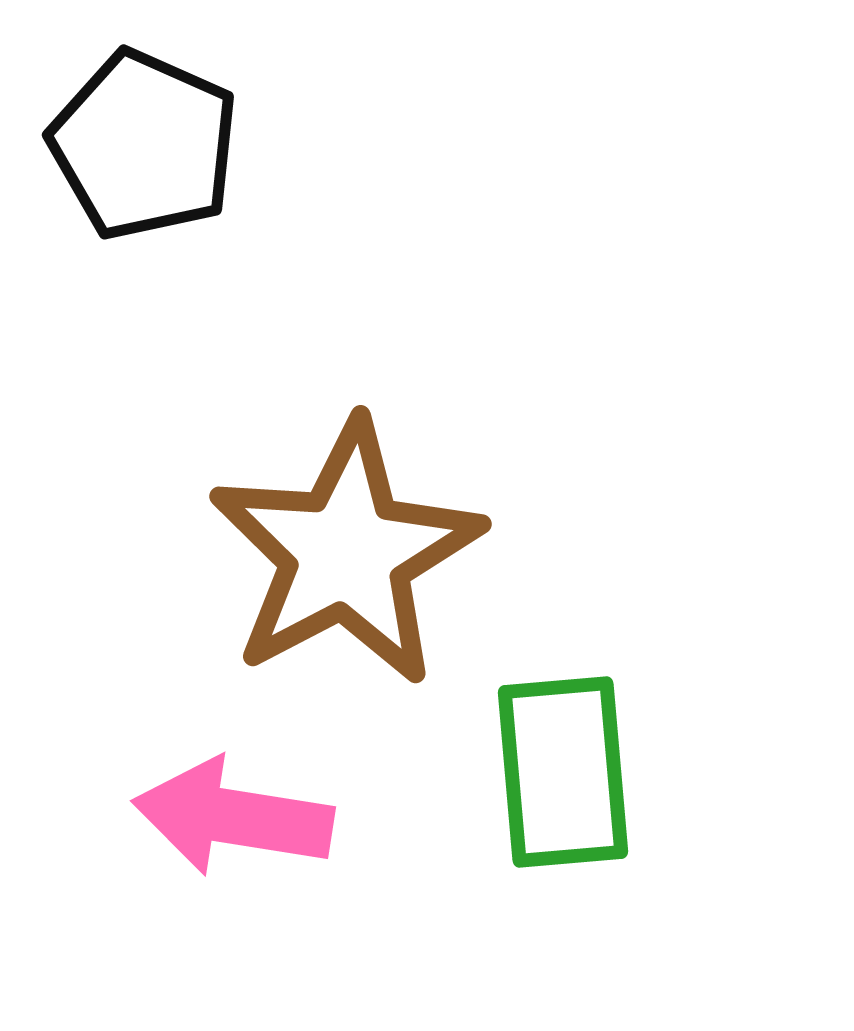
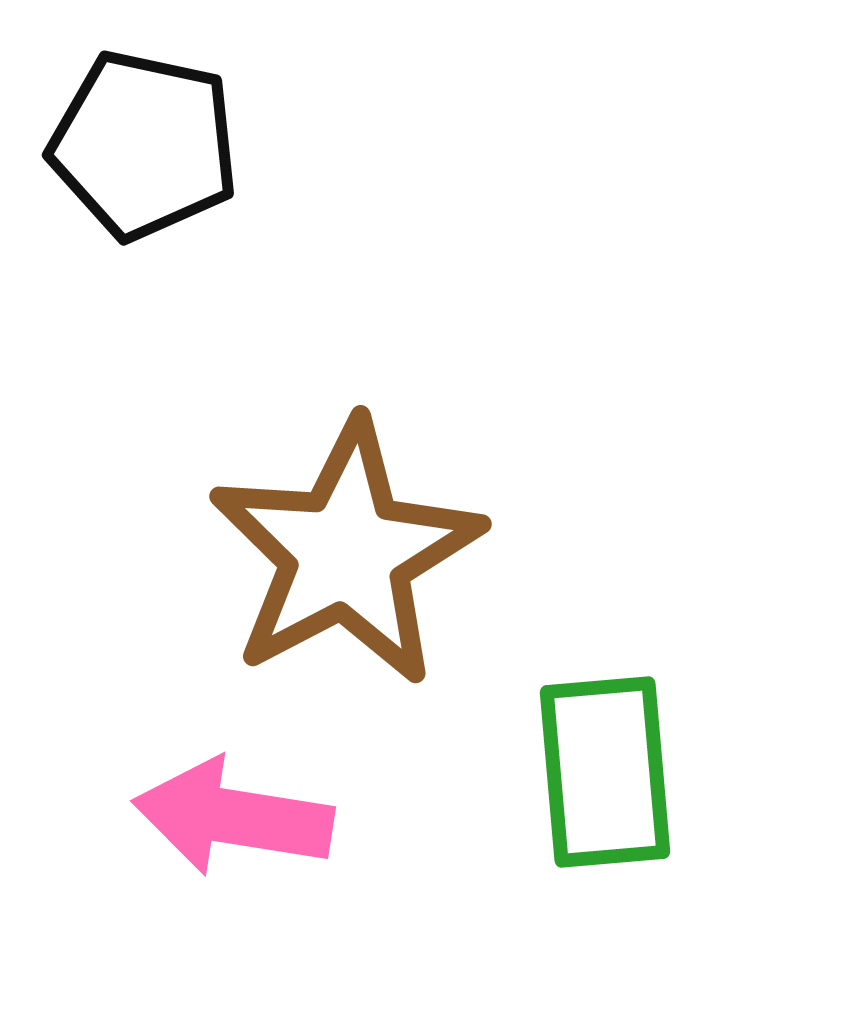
black pentagon: rotated 12 degrees counterclockwise
green rectangle: moved 42 px right
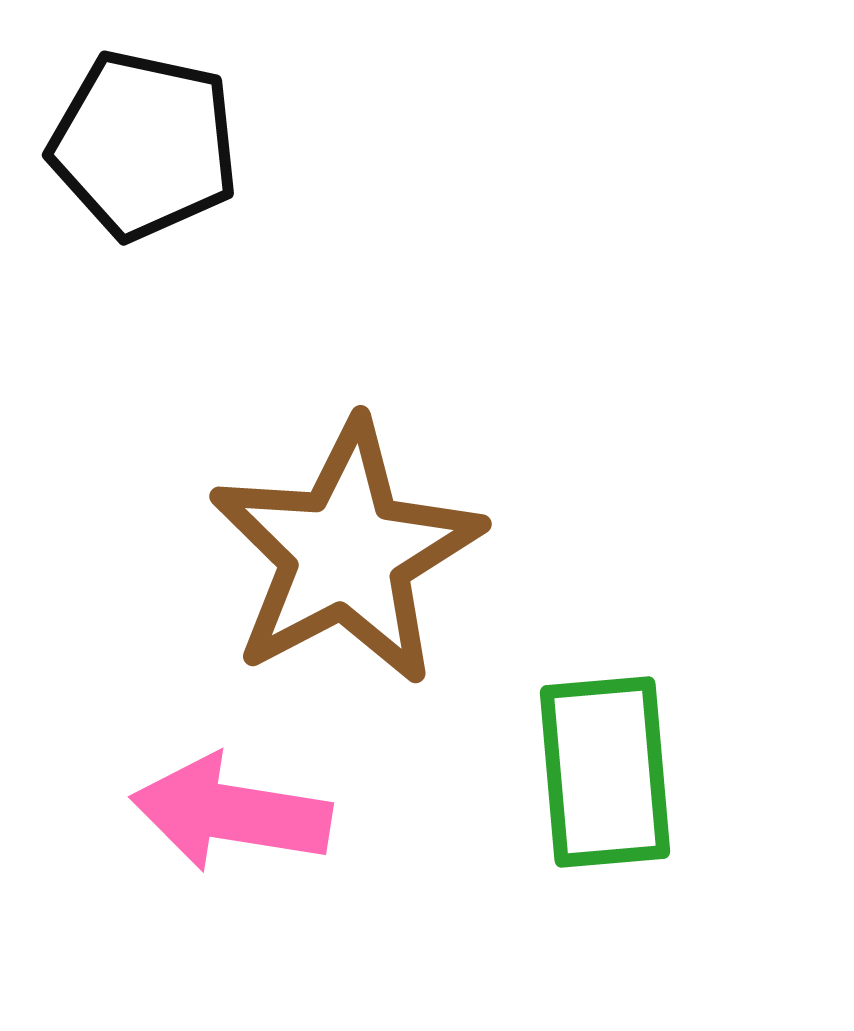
pink arrow: moved 2 px left, 4 px up
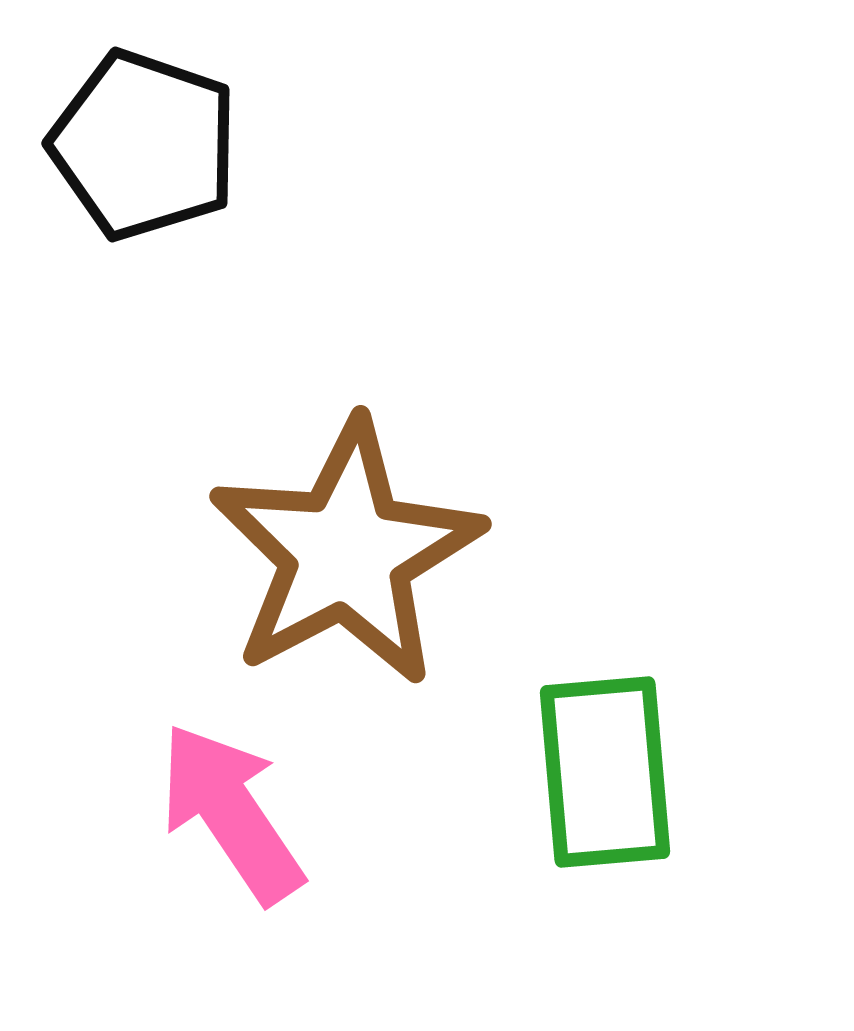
black pentagon: rotated 7 degrees clockwise
pink arrow: rotated 47 degrees clockwise
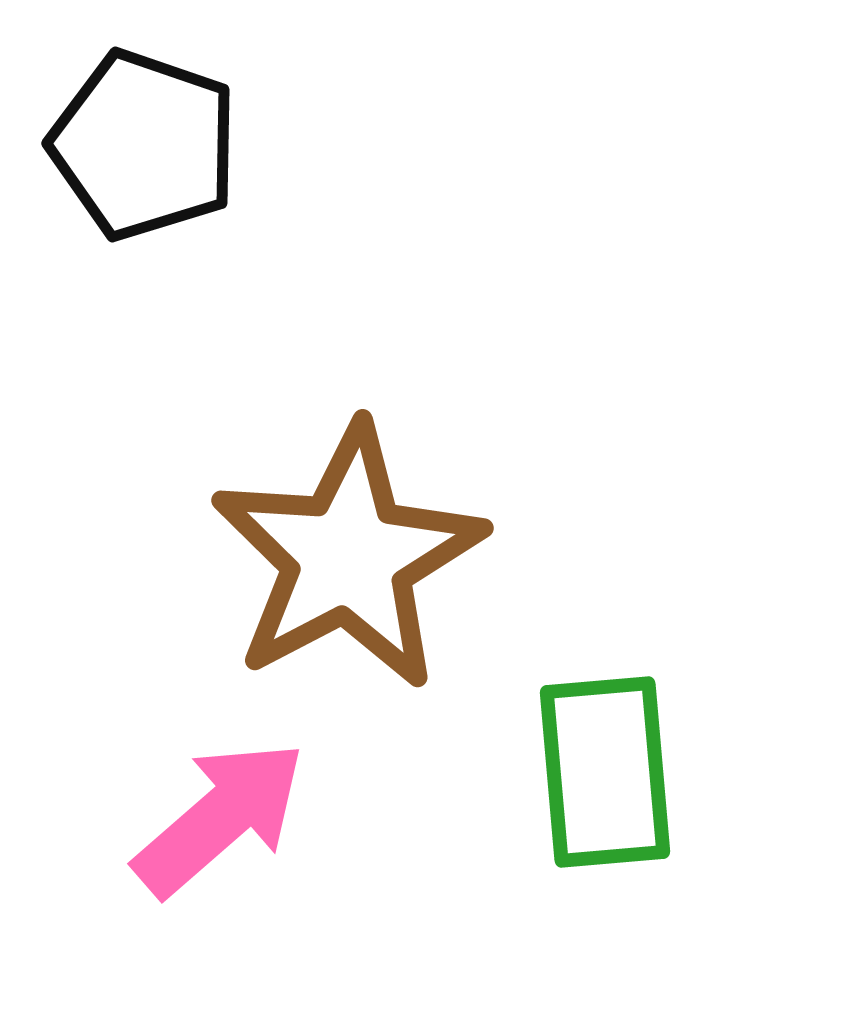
brown star: moved 2 px right, 4 px down
pink arrow: moved 11 px left, 5 px down; rotated 83 degrees clockwise
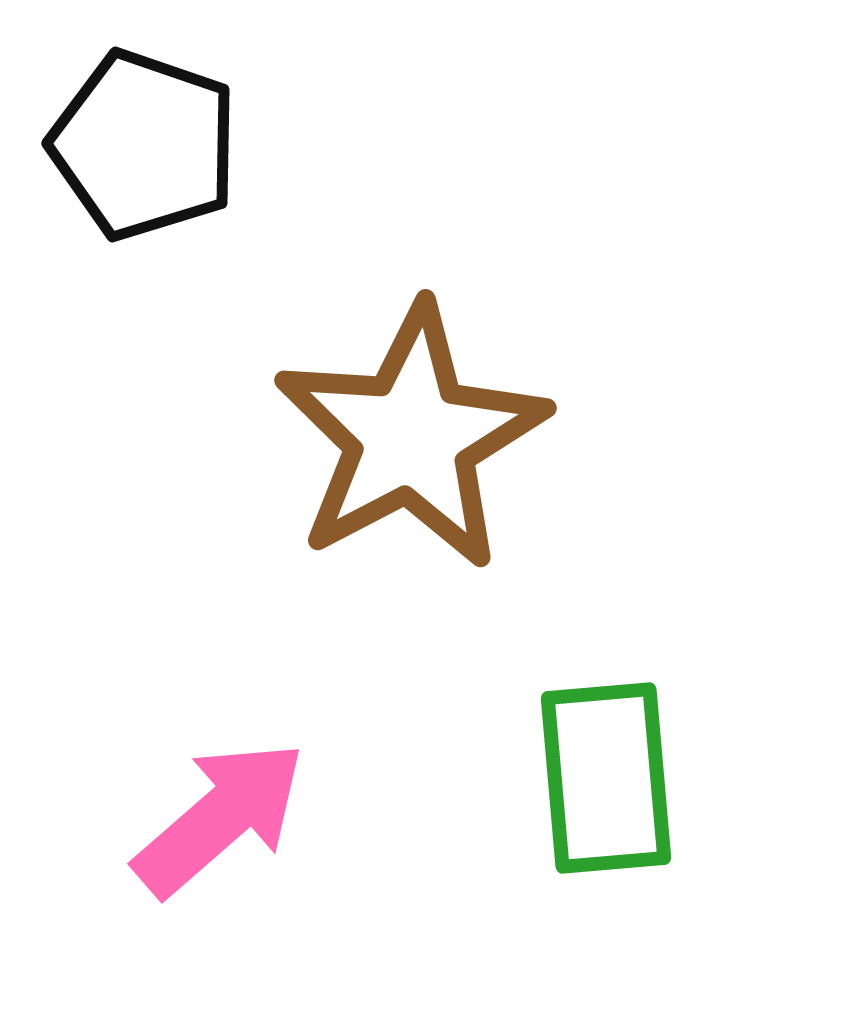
brown star: moved 63 px right, 120 px up
green rectangle: moved 1 px right, 6 px down
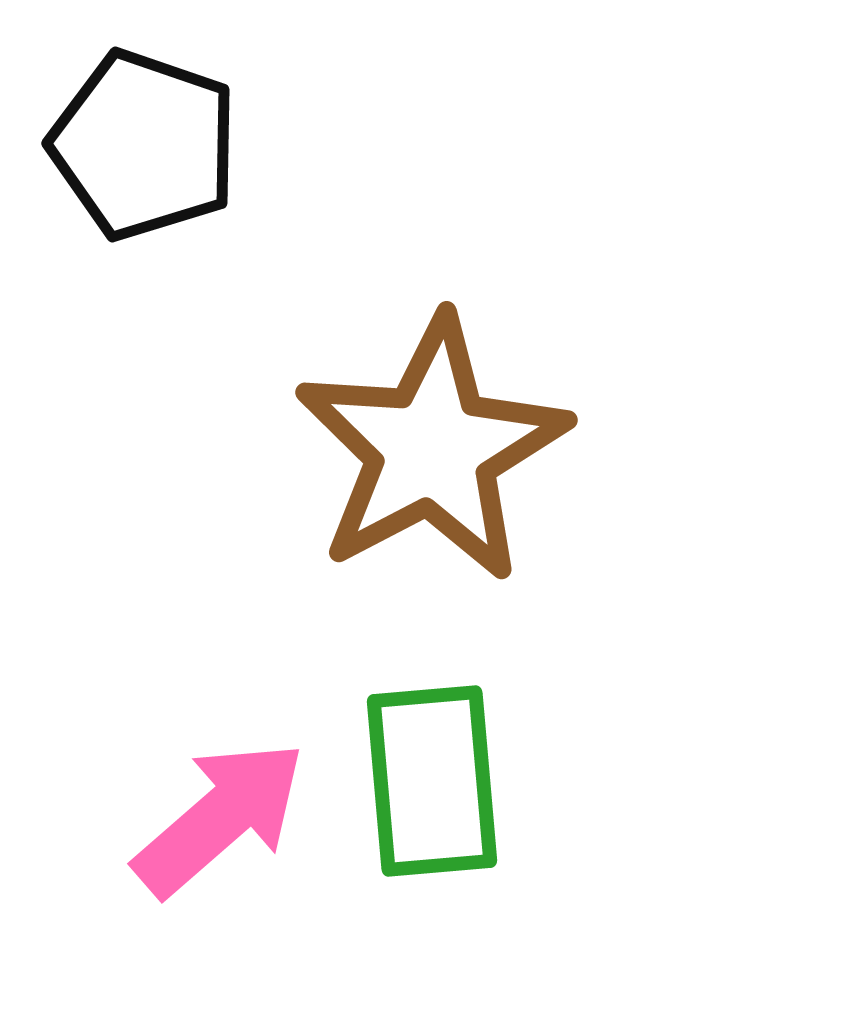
brown star: moved 21 px right, 12 px down
green rectangle: moved 174 px left, 3 px down
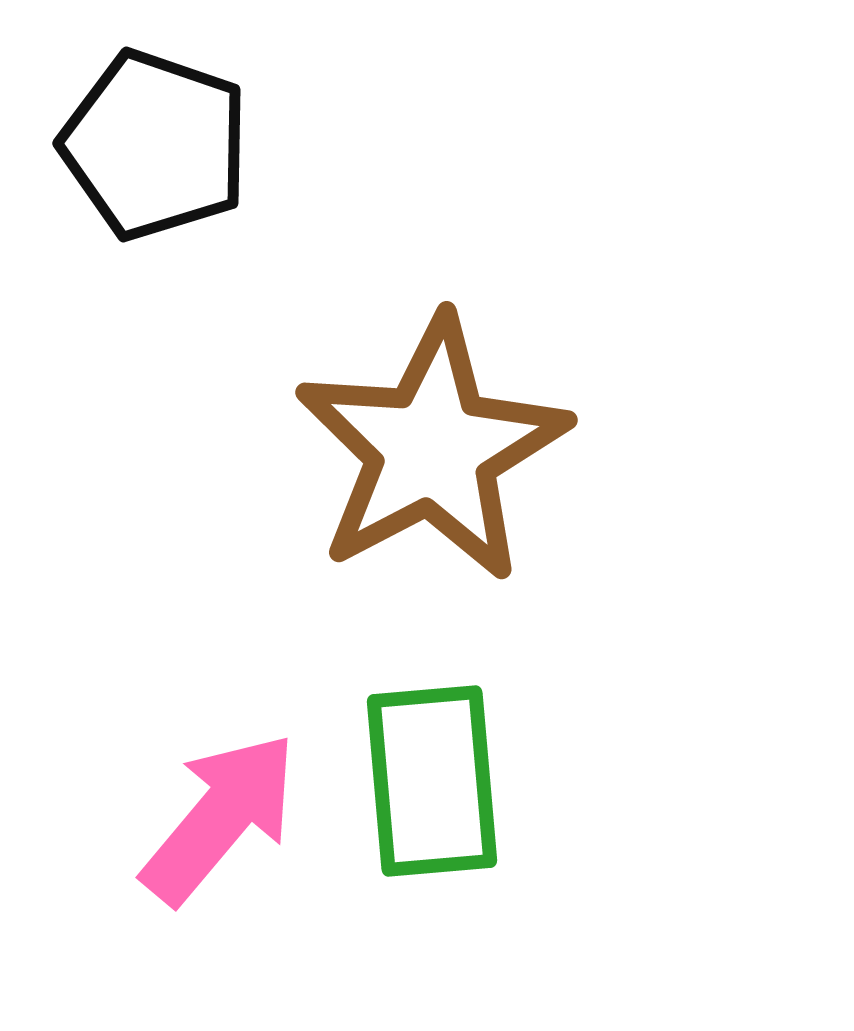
black pentagon: moved 11 px right
pink arrow: rotated 9 degrees counterclockwise
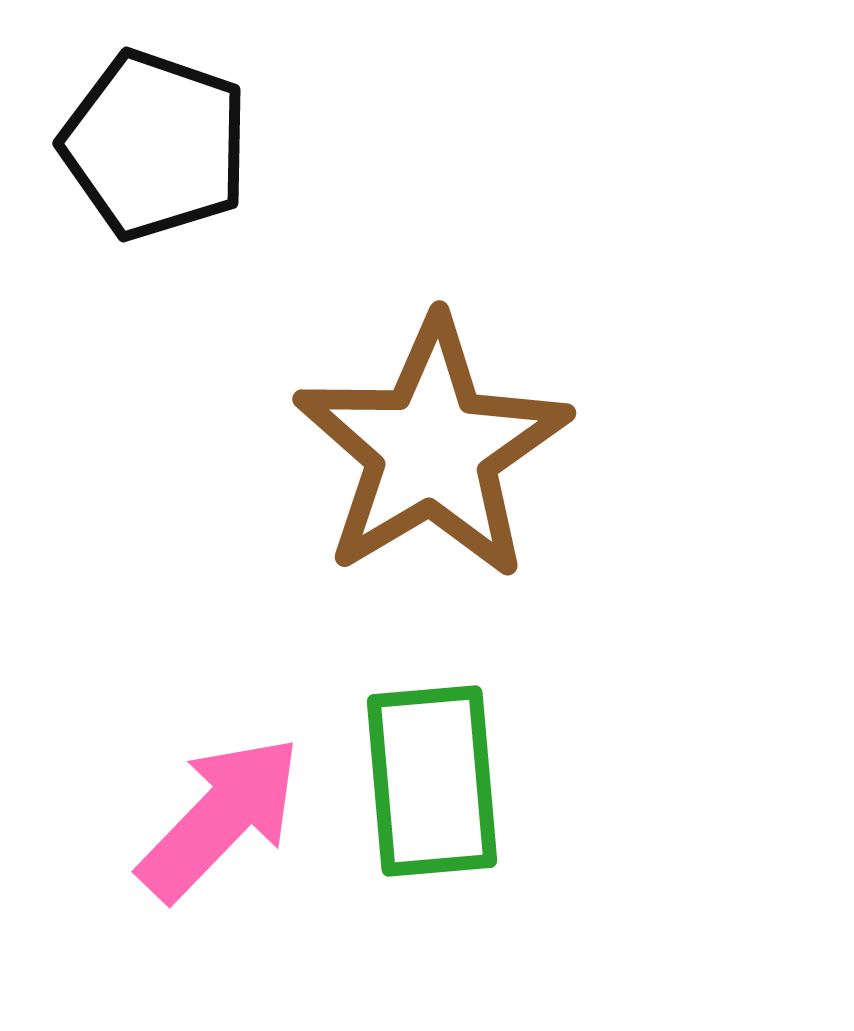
brown star: rotated 3 degrees counterclockwise
pink arrow: rotated 4 degrees clockwise
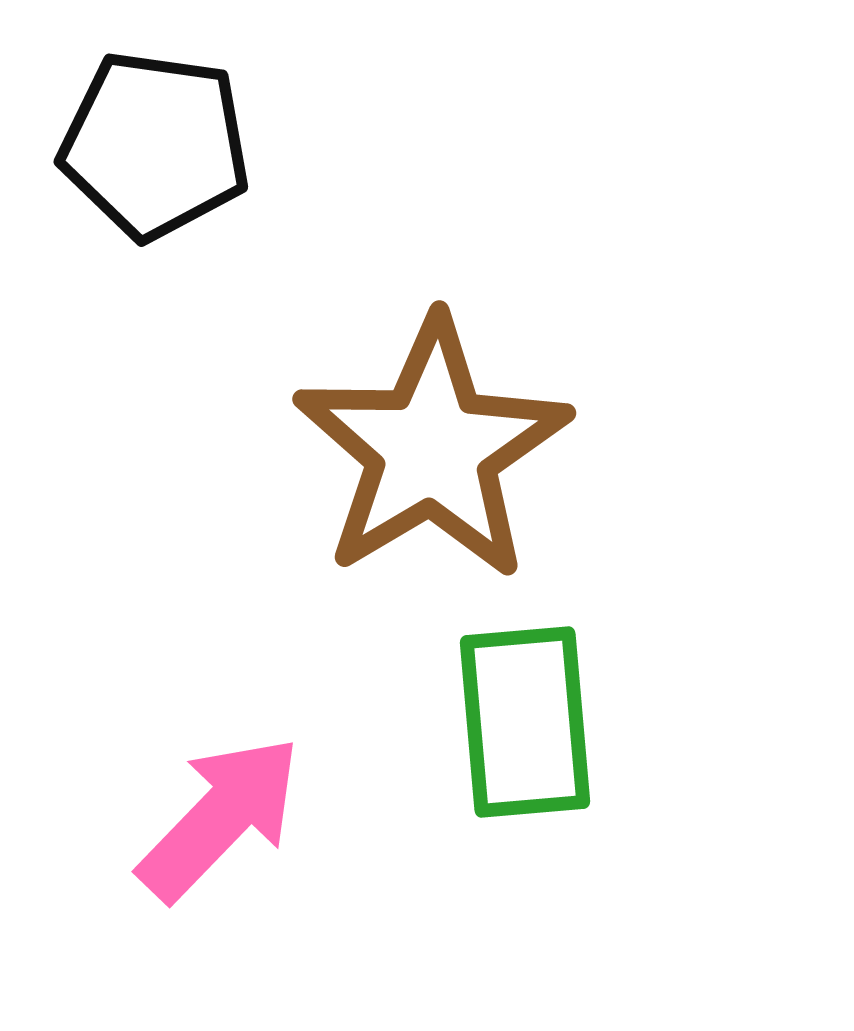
black pentagon: rotated 11 degrees counterclockwise
green rectangle: moved 93 px right, 59 px up
